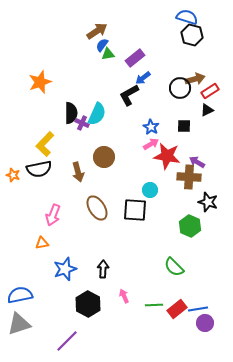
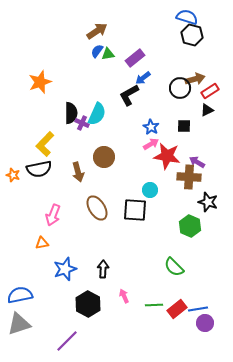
blue semicircle at (102, 45): moved 5 px left, 6 px down
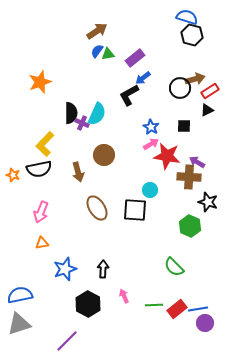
brown circle at (104, 157): moved 2 px up
pink arrow at (53, 215): moved 12 px left, 3 px up
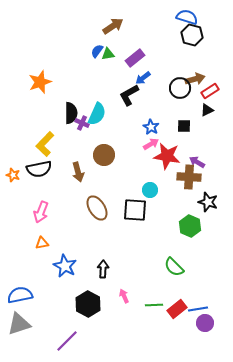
brown arrow at (97, 31): moved 16 px right, 5 px up
blue star at (65, 269): moved 3 px up; rotated 25 degrees counterclockwise
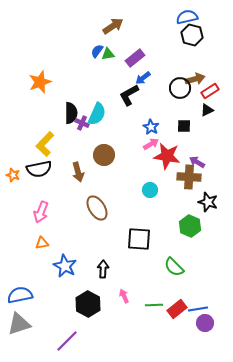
blue semicircle at (187, 17): rotated 30 degrees counterclockwise
black square at (135, 210): moved 4 px right, 29 px down
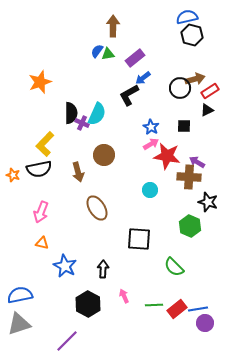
brown arrow at (113, 26): rotated 55 degrees counterclockwise
orange triangle at (42, 243): rotated 24 degrees clockwise
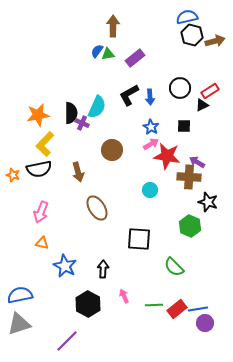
blue arrow at (143, 78): moved 7 px right, 19 px down; rotated 56 degrees counterclockwise
brown arrow at (195, 79): moved 20 px right, 38 px up
orange star at (40, 82): moved 2 px left, 33 px down; rotated 10 degrees clockwise
black triangle at (207, 110): moved 5 px left, 5 px up
cyan semicircle at (97, 114): moved 7 px up
brown circle at (104, 155): moved 8 px right, 5 px up
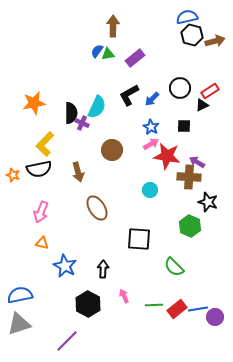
blue arrow at (150, 97): moved 2 px right, 2 px down; rotated 49 degrees clockwise
orange star at (38, 115): moved 4 px left, 12 px up
purple circle at (205, 323): moved 10 px right, 6 px up
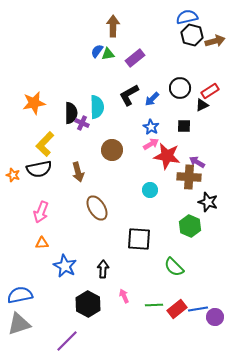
cyan semicircle at (97, 107): rotated 25 degrees counterclockwise
orange triangle at (42, 243): rotated 16 degrees counterclockwise
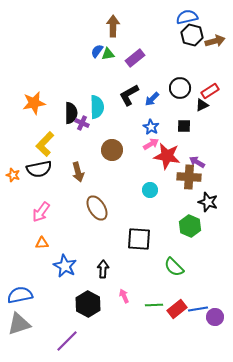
pink arrow at (41, 212): rotated 15 degrees clockwise
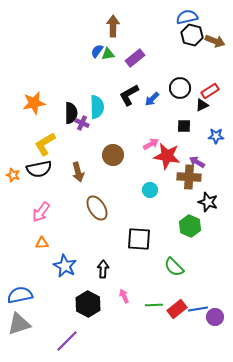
brown arrow at (215, 41): rotated 36 degrees clockwise
blue star at (151, 127): moved 65 px right, 9 px down; rotated 28 degrees counterclockwise
yellow L-shape at (45, 144): rotated 15 degrees clockwise
brown circle at (112, 150): moved 1 px right, 5 px down
